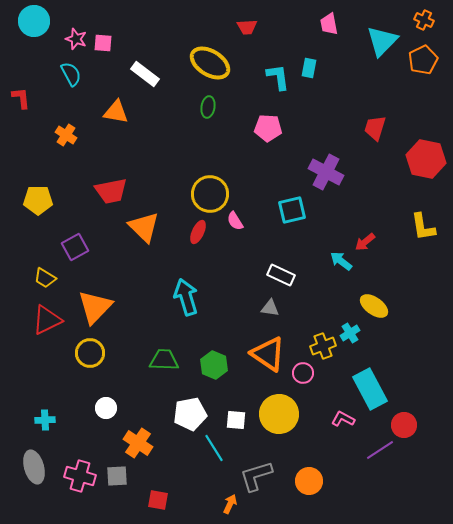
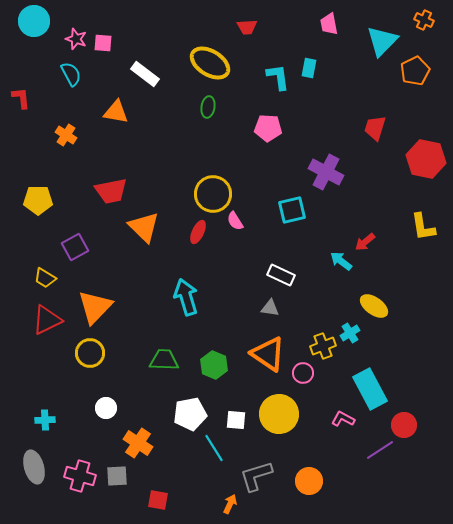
orange pentagon at (423, 60): moved 8 px left, 11 px down
yellow circle at (210, 194): moved 3 px right
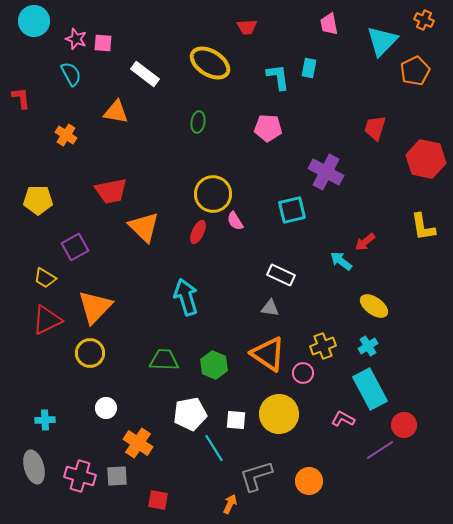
green ellipse at (208, 107): moved 10 px left, 15 px down
cyan cross at (350, 333): moved 18 px right, 13 px down
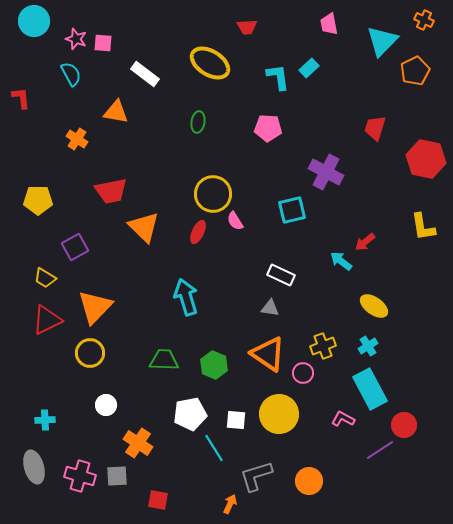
cyan rectangle at (309, 68): rotated 36 degrees clockwise
orange cross at (66, 135): moved 11 px right, 4 px down
white circle at (106, 408): moved 3 px up
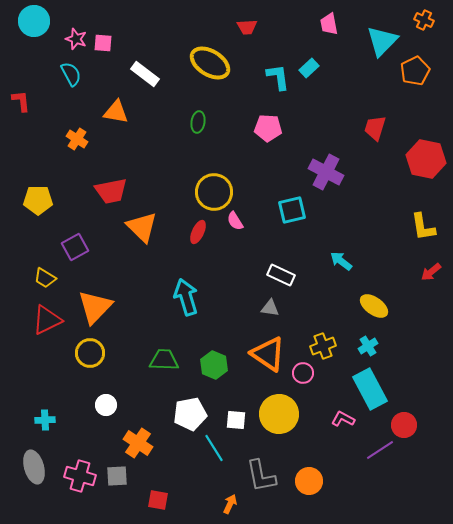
red L-shape at (21, 98): moved 3 px down
yellow circle at (213, 194): moved 1 px right, 2 px up
orange triangle at (144, 227): moved 2 px left
red arrow at (365, 242): moved 66 px right, 30 px down
gray L-shape at (256, 476): moved 5 px right; rotated 84 degrees counterclockwise
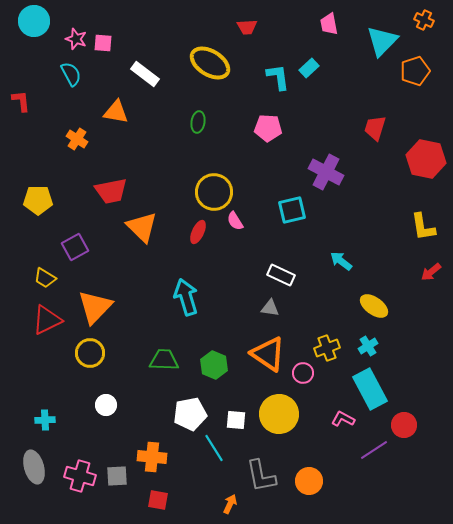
orange pentagon at (415, 71): rotated 8 degrees clockwise
yellow cross at (323, 346): moved 4 px right, 2 px down
orange cross at (138, 443): moved 14 px right, 14 px down; rotated 28 degrees counterclockwise
purple line at (380, 450): moved 6 px left
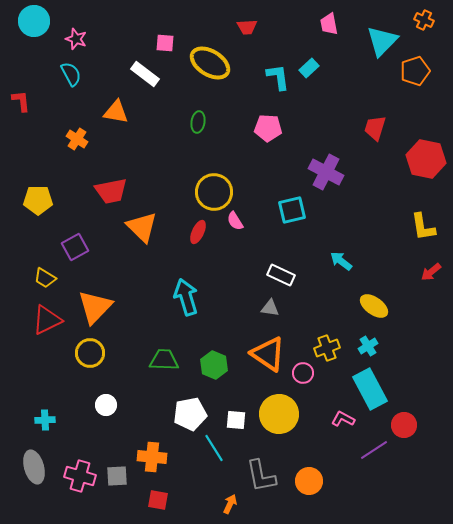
pink square at (103, 43): moved 62 px right
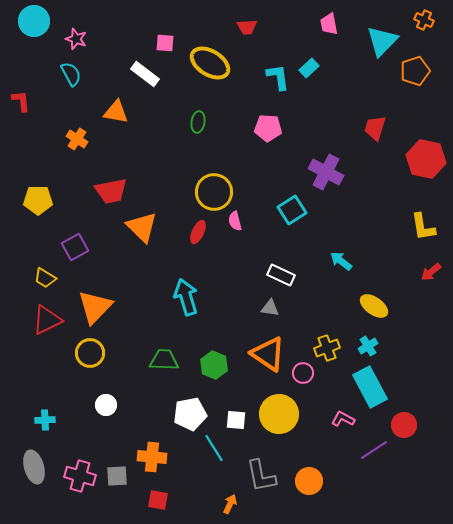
cyan square at (292, 210): rotated 20 degrees counterclockwise
pink semicircle at (235, 221): rotated 18 degrees clockwise
cyan rectangle at (370, 389): moved 2 px up
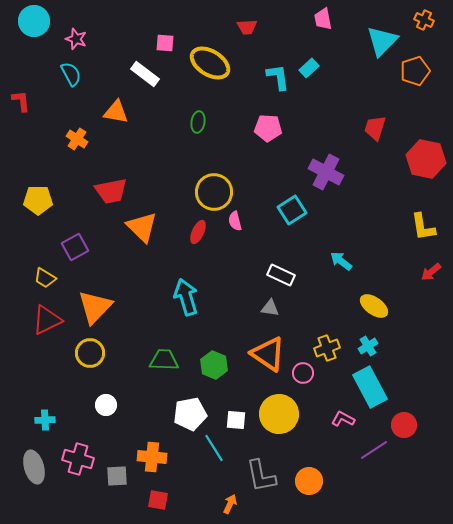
pink trapezoid at (329, 24): moved 6 px left, 5 px up
pink cross at (80, 476): moved 2 px left, 17 px up
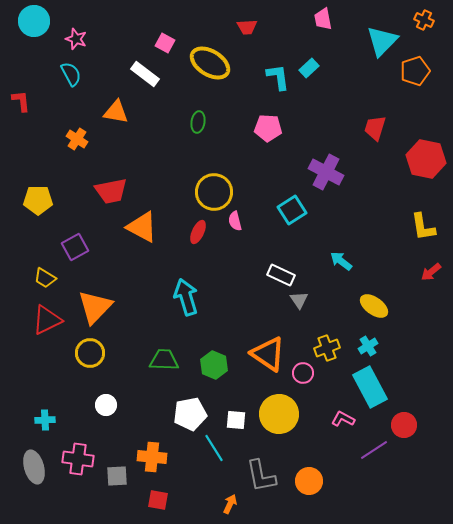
pink square at (165, 43): rotated 24 degrees clockwise
orange triangle at (142, 227): rotated 16 degrees counterclockwise
gray triangle at (270, 308): moved 29 px right, 8 px up; rotated 48 degrees clockwise
pink cross at (78, 459): rotated 8 degrees counterclockwise
